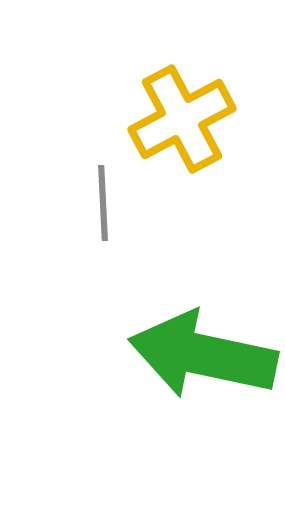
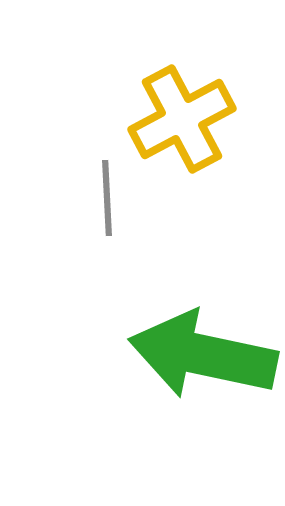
gray line: moved 4 px right, 5 px up
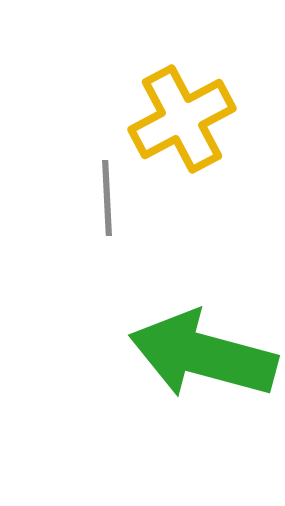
green arrow: rotated 3 degrees clockwise
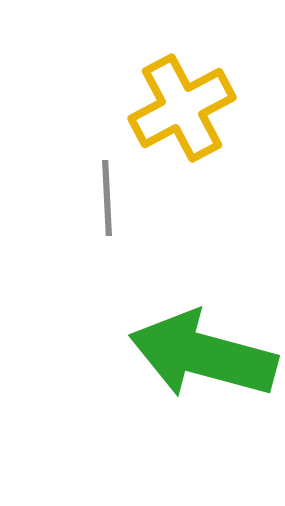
yellow cross: moved 11 px up
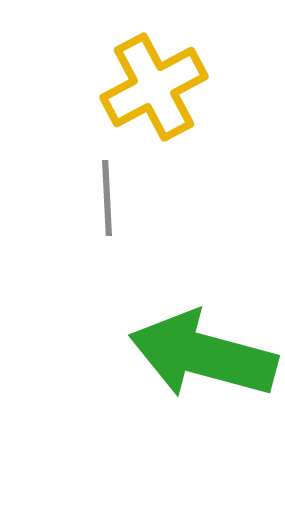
yellow cross: moved 28 px left, 21 px up
